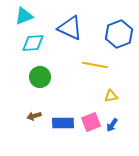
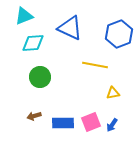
yellow triangle: moved 2 px right, 3 px up
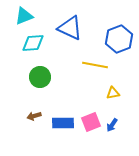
blue hexagon: moved 5 px down
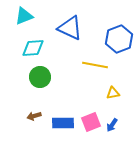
cyan diamond: moved 5 px down
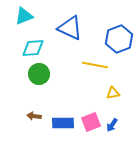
green circle: moved 1 px left, 3 px up
brown arrow: rotated 24 degrees clockwise
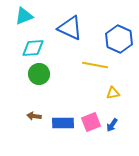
blue hexagon: rotated 16 degrees counterclockwise
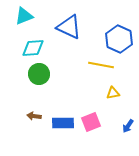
blue triangle: moved 1 px left, 1 px up
yellow line: moved 6 px right
blue arrow: moved 16 px right, 1 px down
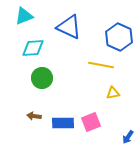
blue hexagon: moved 2 px up
green circle: moved 3 px right, 4 px down
blue arrow: moved 11 px down
